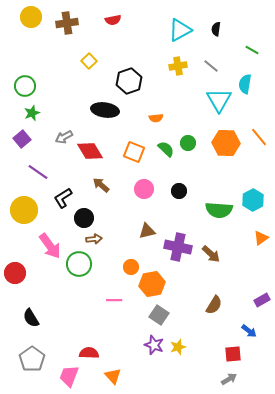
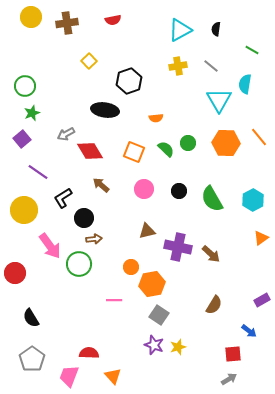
gray arrow at (64, 137): moved 2 px right, 3 px up
green semicircle at (219, 210): moved 7 px left, 11 px up; rotated 56 degrees clockwise
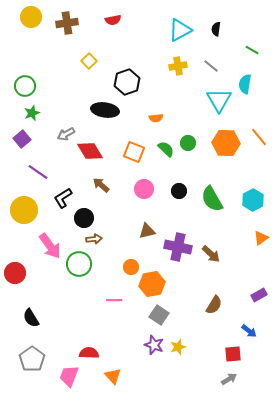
black hexagon at (129, 81): moved 2 px left, 1 px down
purple rectangle at (262, 300): moved 3 px left, 5 px up
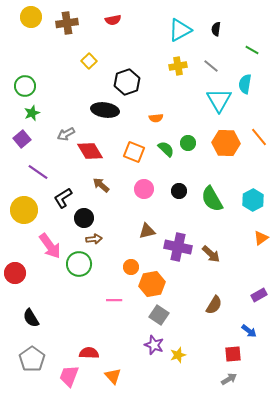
yellow star at (178, 347): moved 8 px down
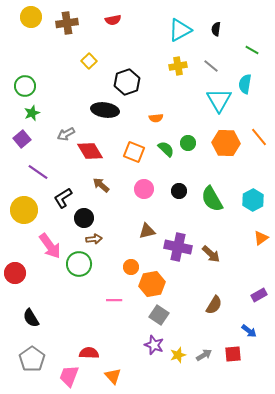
gray arrow at (229, 379): moved 25 px left, 24 px up
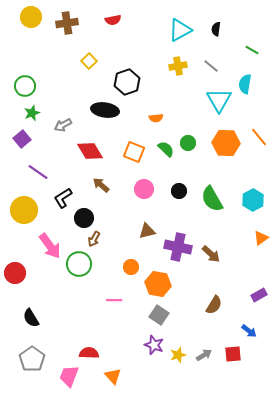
gray arrow at (66, 134): moved 3 px left, 9 px up
brown arrow at (94, 239): rotated 126 degrees clockwise
orange hexagon at (152, 284): moved 6 px right; rotated 20 degrees clockwise
